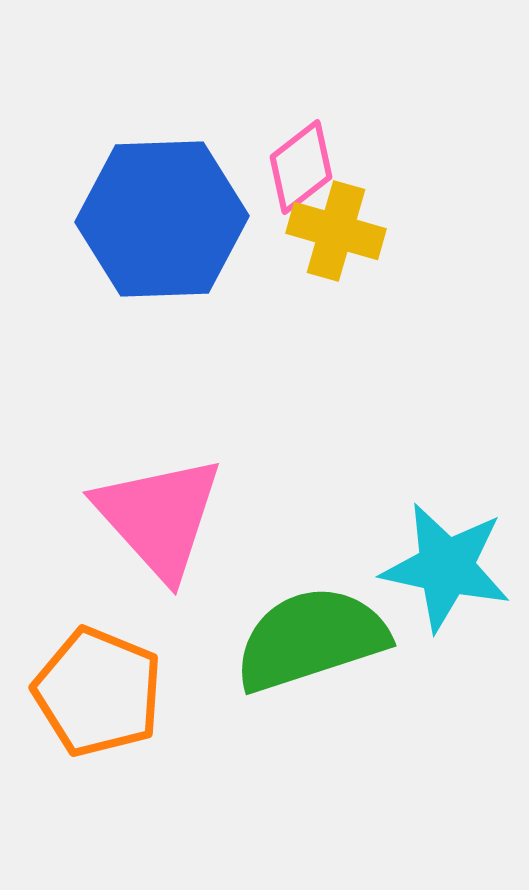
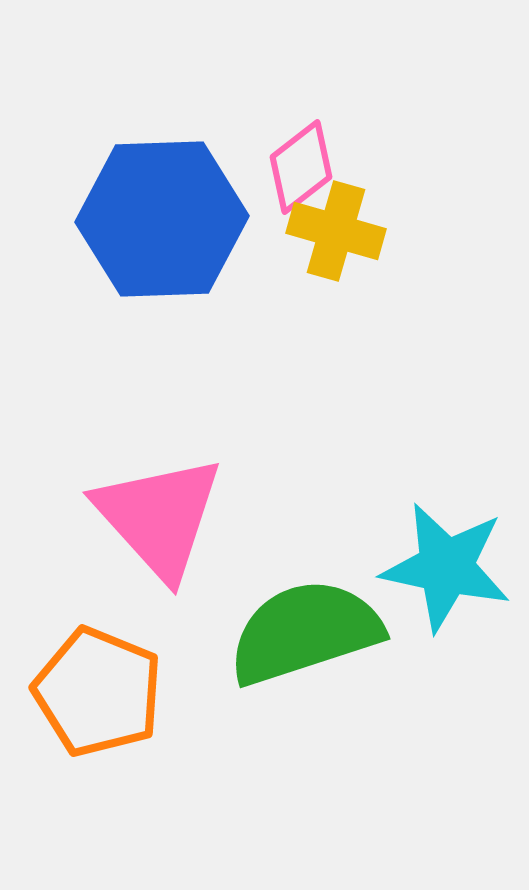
green semicircle: moved 6 px left, 7 px up
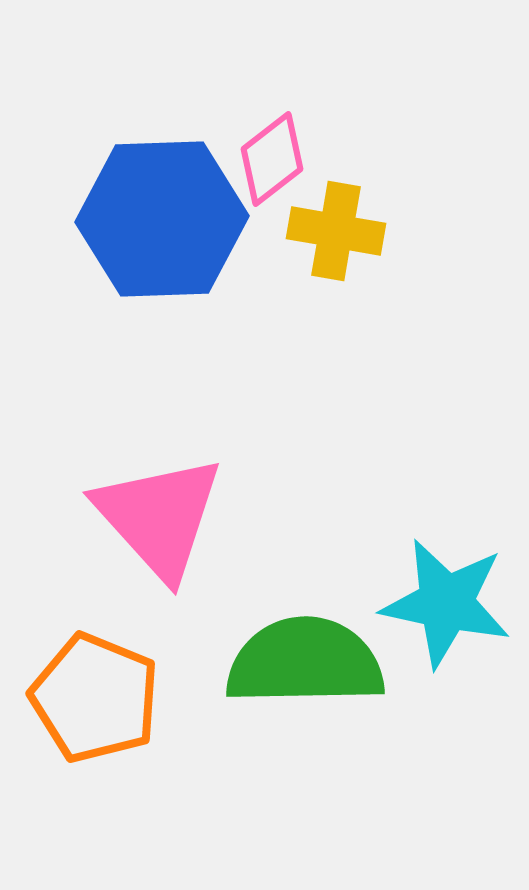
pink diamond: moved 29 px left, 8 px up
yellow cross: rotated 6 degrees counterclockwise
cyan star: moved 36 px down
green semicircle: moved 30 px down; rotated 17 degrees clockwise
orange pentagon: moved 3 px left, 6 px down
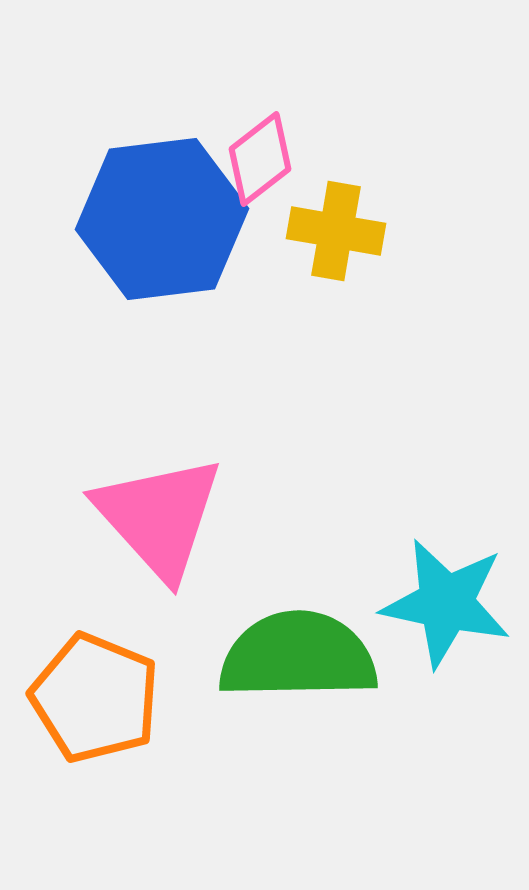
pink diamond: moved 12 px left
blue hexagon: rotated 5 degrees counterclockwise
green semicircle: moved 7 px left, 6 px up
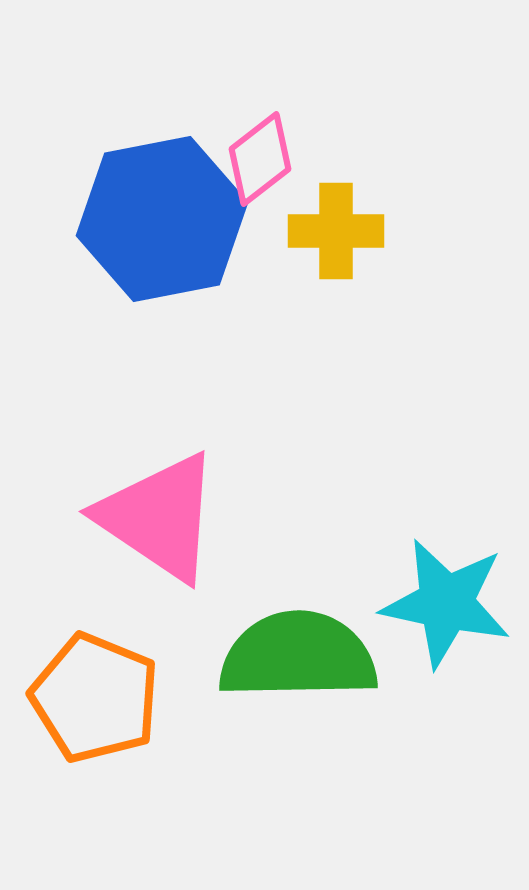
blue hexagon: rotated 4 degrees counterclockwise
yellow cross: rotated 10 degrees counterclockwise
pink triangle: rotated 14 degrees counterclockwise
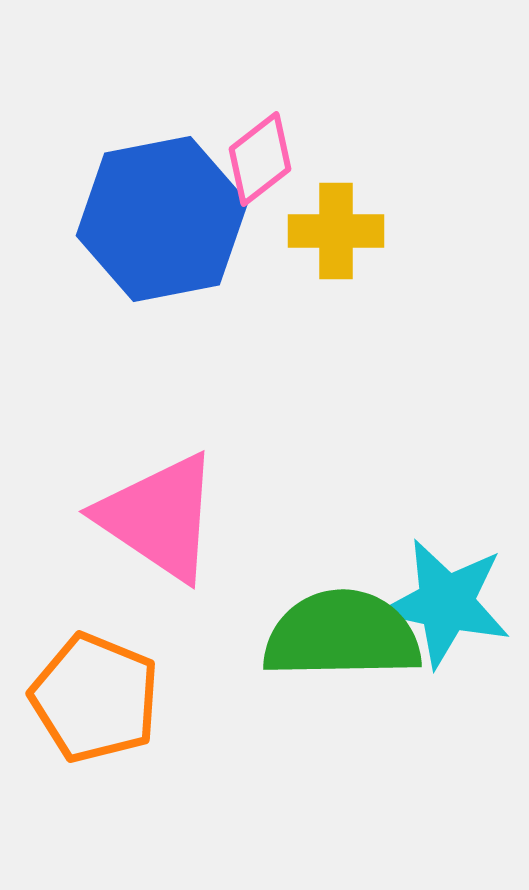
green semicircle: moved 44 px right, 21 px up
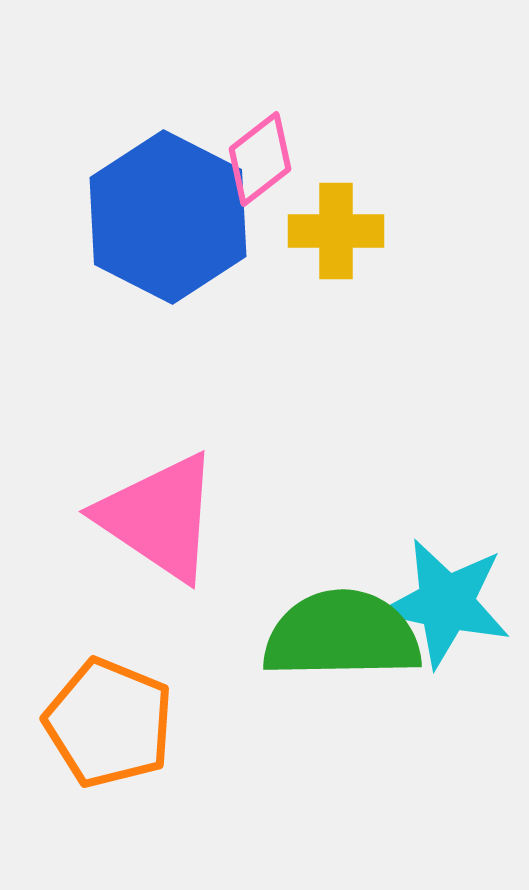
blue hexagon: moved 6 px right, 2 px up; rotated 22 degrees counterclockwise
orange pentagon: moved 14 px right, 25 px down
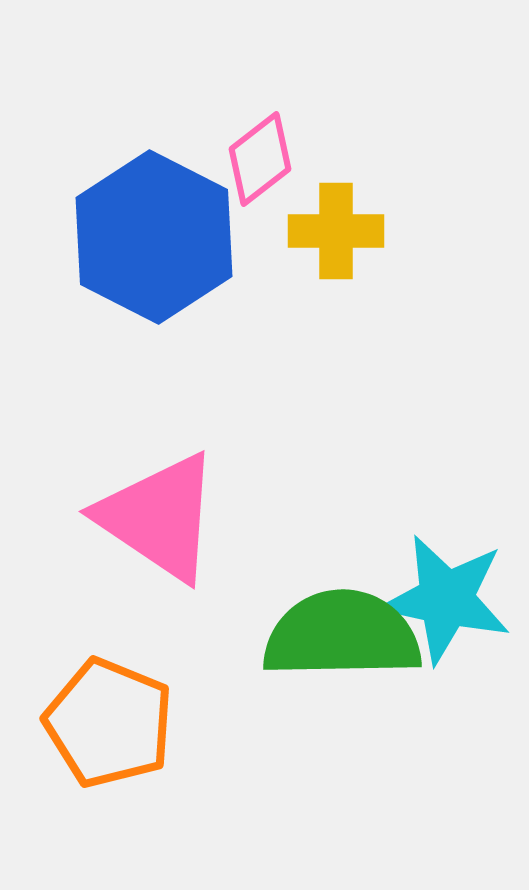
blue hexagon: moved 14 px left, 20 px down
cyan star: moved 4 px up
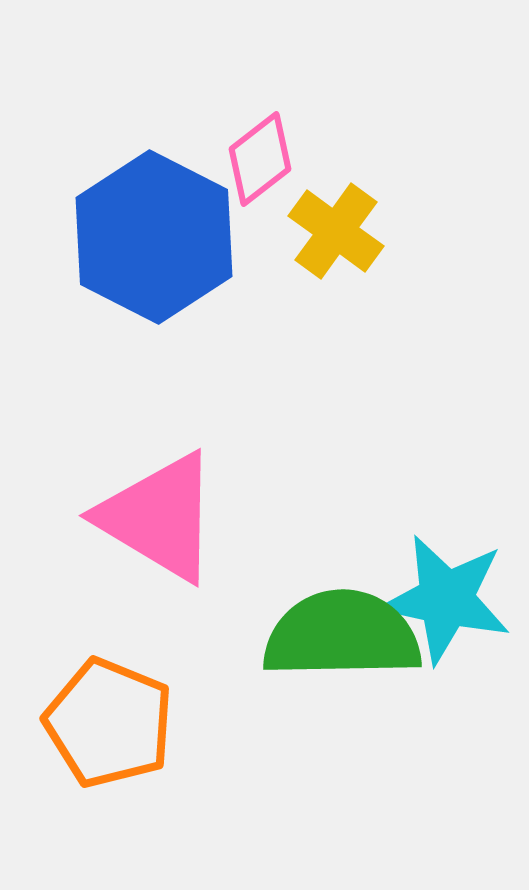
yellow cross: rotated 36 degrees clockwise
pink triangle: rotated 3 degrees counterclockwise
